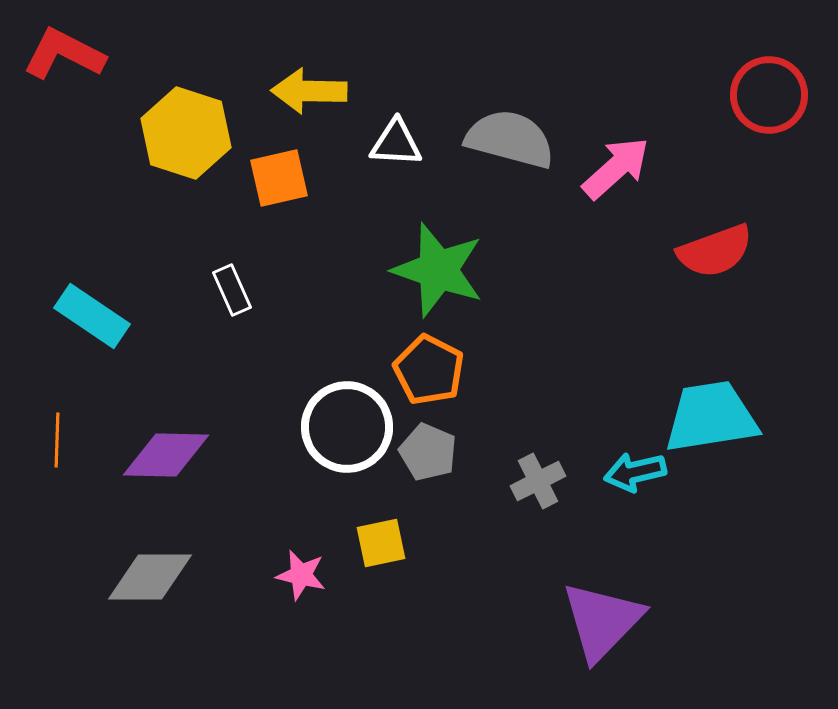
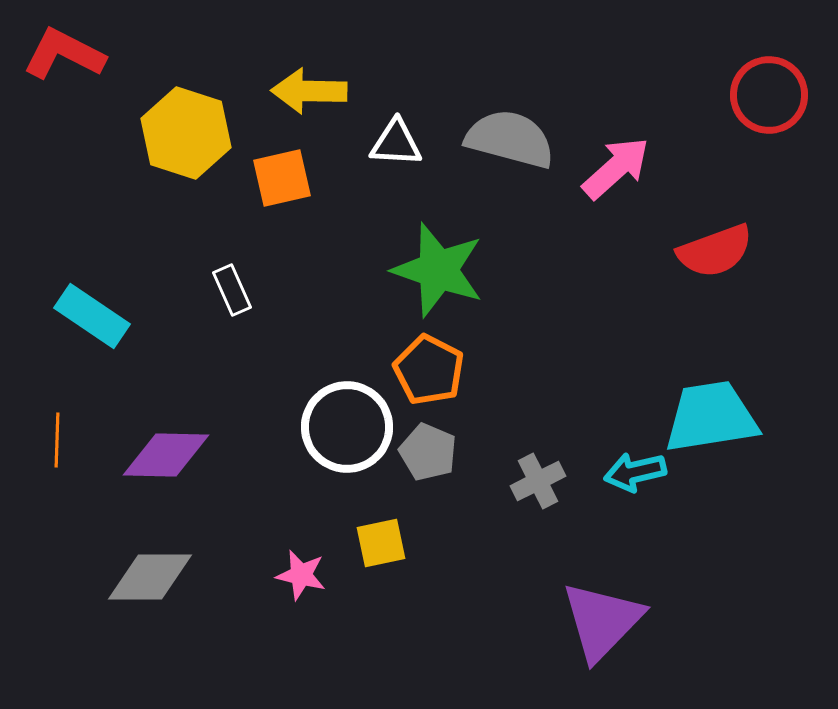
orange square: moved 3 px right
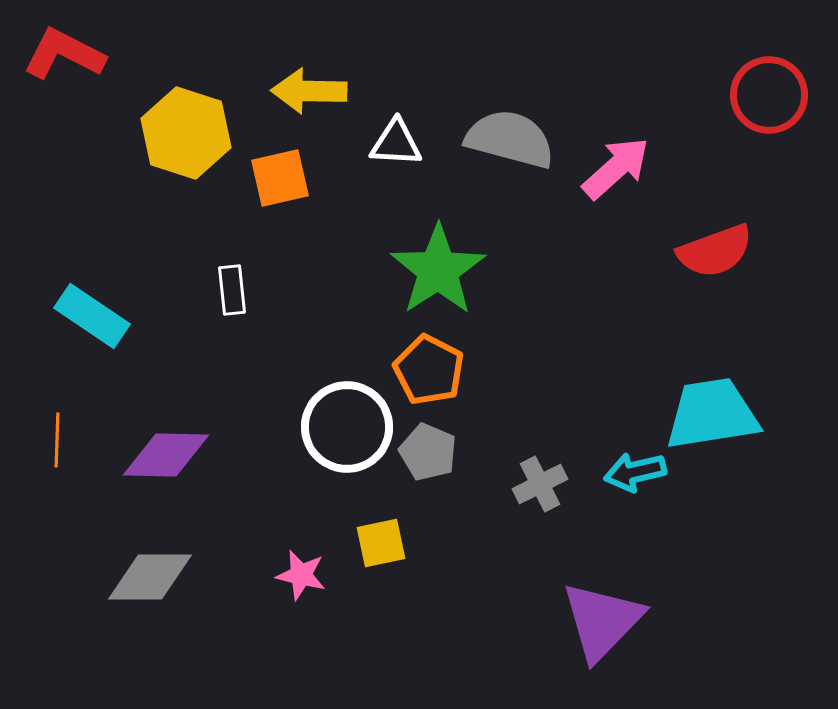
orange square: moved 2 px left
green star: rotated 20 degrees clockwise
white rectangle: rotated 18 degrees clockwise
cyan trapezoid: moved 1 px right, 3 px up
gray cross: moved 2 px right, 3 px down
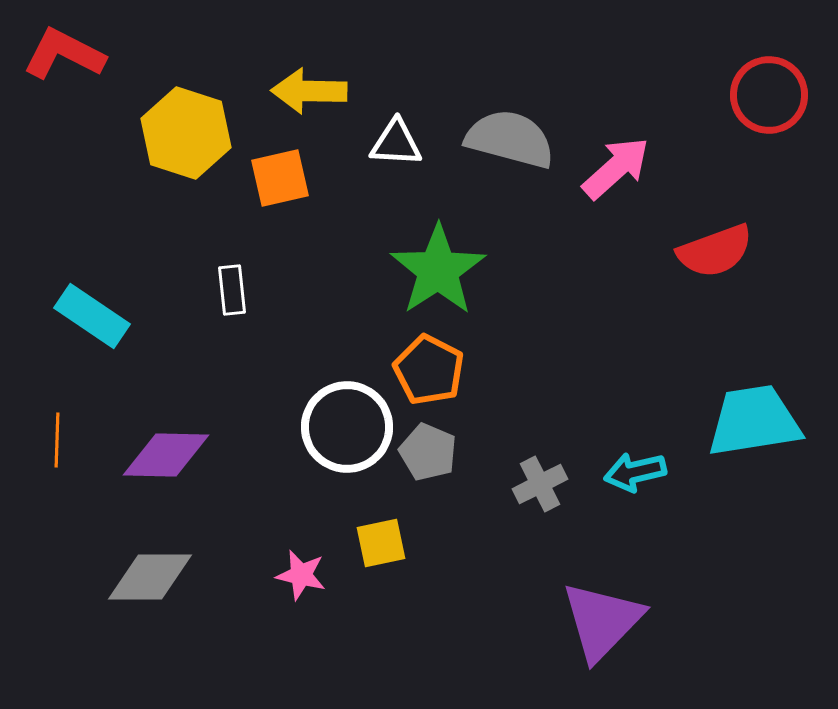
cyan trapezoid: moved 42 px right, 7 px down
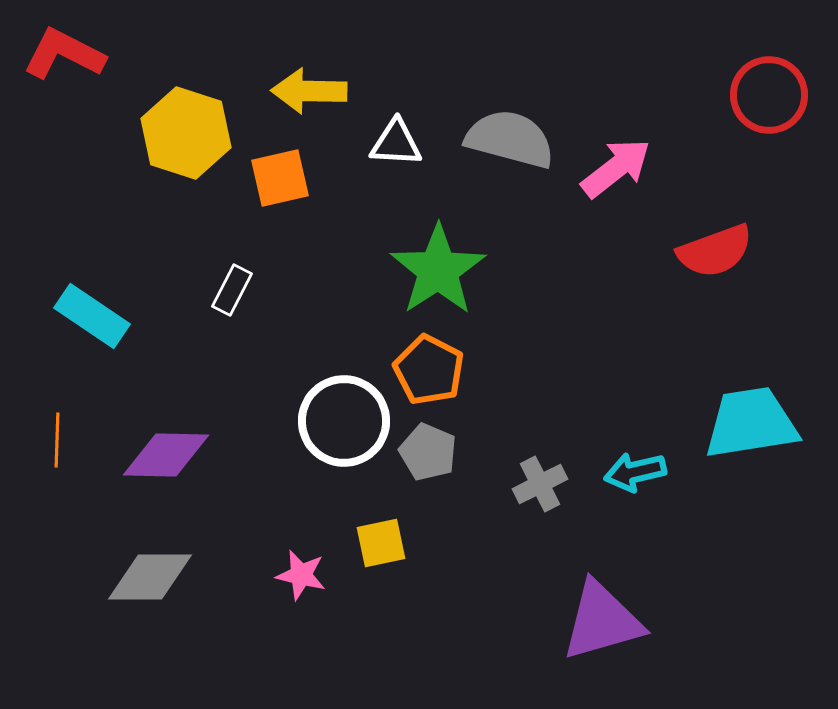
pink arrow: rotated 4 degrees clockwise
white rectangle: rotated 33 degrees clockwise
cyan trapezoid: moved 3 px left, 2 px down
white circle: moved 3 px left, 6 px up
purple triangle: rotated 30 degrees clockwise
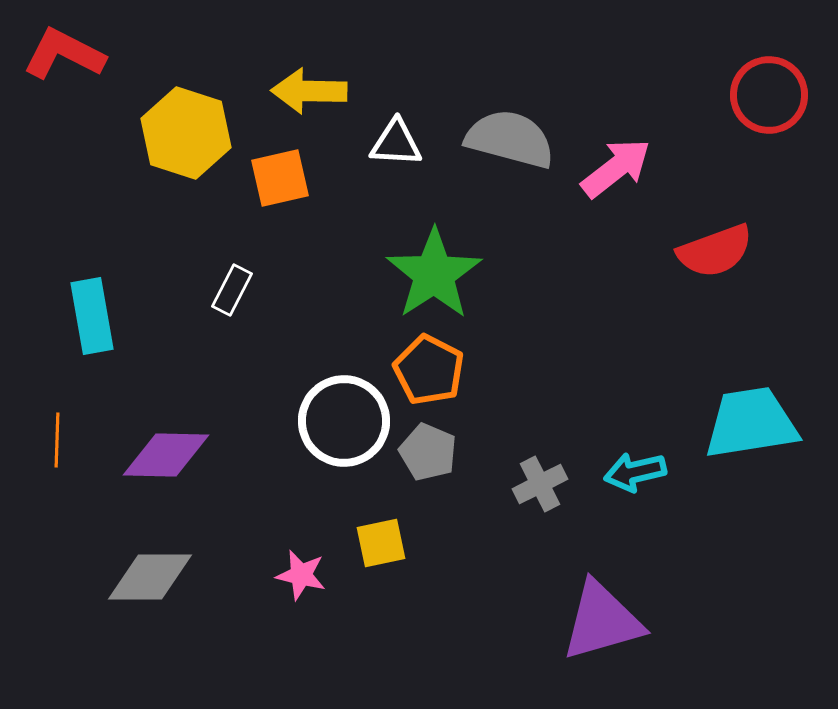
green star: moved 4 px left, 4 px down
cyan rectangle: rotated 46 degrees clockwise
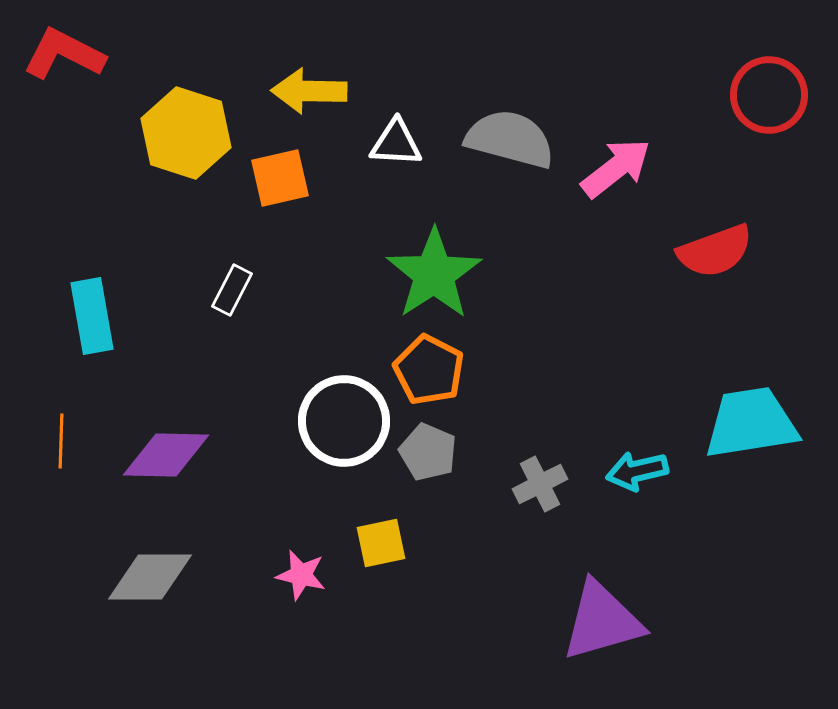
orange line: moved 4 px right, 1 px down
cyan arrow: moved 2 px right, 1 px up
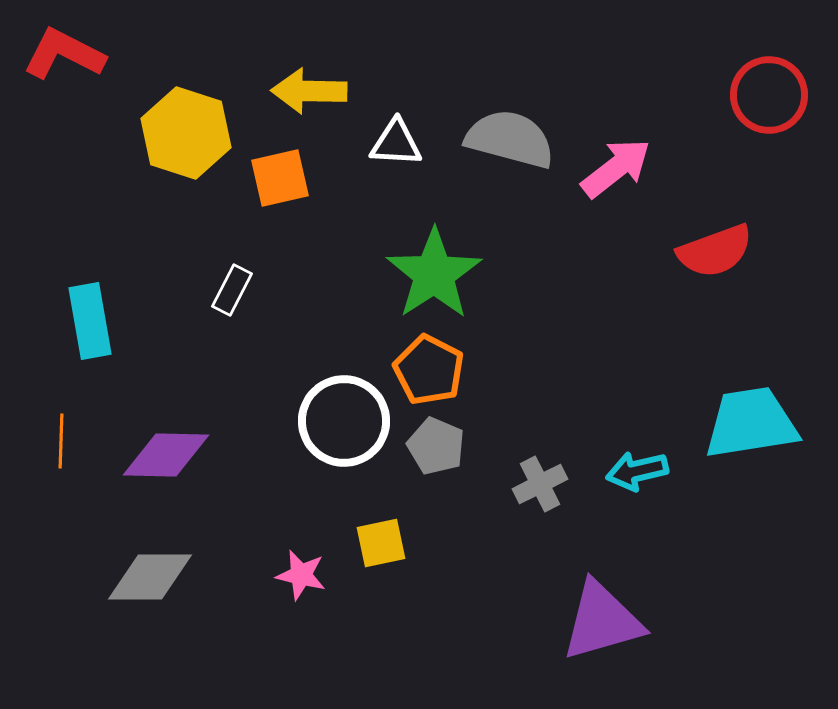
cyan rectangle: moved 2 px left, 5 px down
gray pentagon: moved 8 px right, 6 px up
